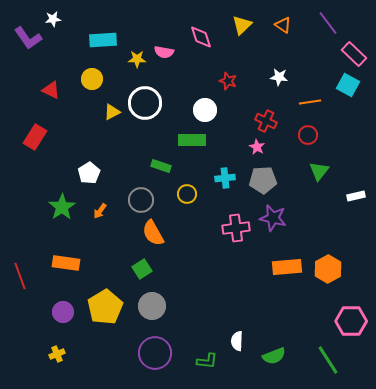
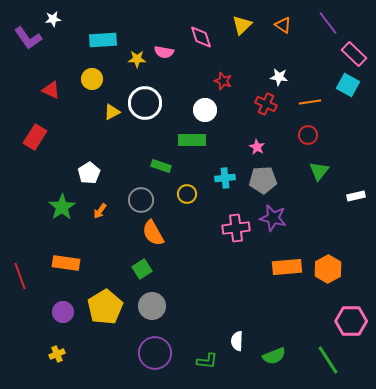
red star at (228, 81): moved 5 px left
red cross at (266, 121): moved 17 px up
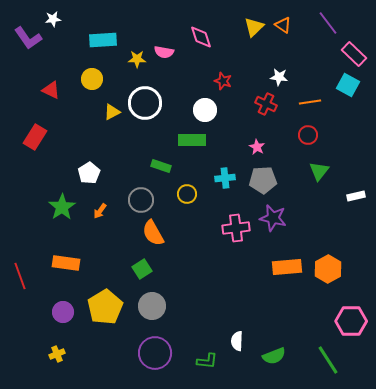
yellow triangle at (242, 25): moved 12 px right, 2 px down
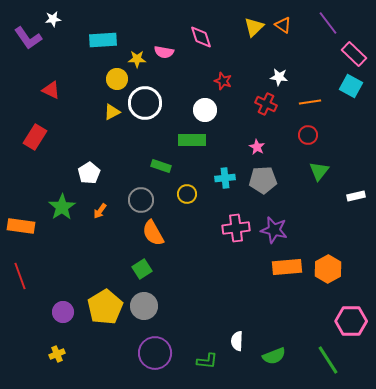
yellow circle at (92, 79): moved 25 px right
cyan square at (348, 85): moved 3 px right, 1 px down
purple star at (273, 218): moved 1 px right, 12 px down
orange rectangle at (66, 263): moved 45 px left, 37 px up
gray circle at (152, 306): moved 8 px left
